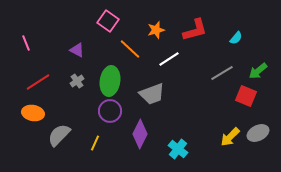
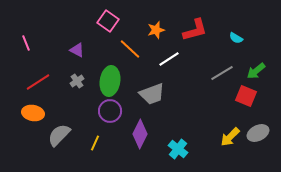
cyan semicircle: rotated 80 degrees clockwise
green arrow: moved 2 px left
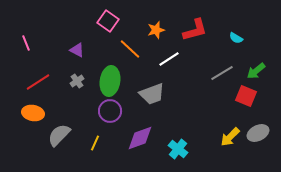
purple diamond: moved 4 px down; rotated 44 degrees clockwise
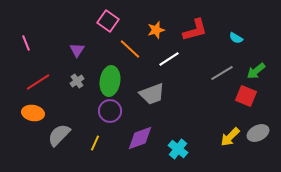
purple triangle: rotated 35 degrees clockwise
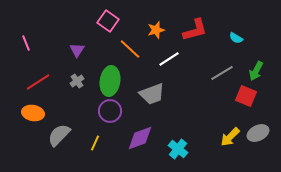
green arrow: rotated 24 degrees counterclockwise
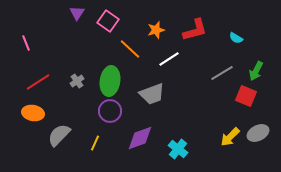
purple triangle: moved 37 px up
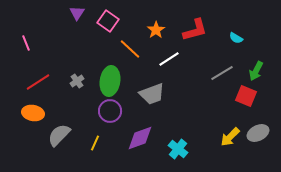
orange star: rotated 18 degrees counterclockwise
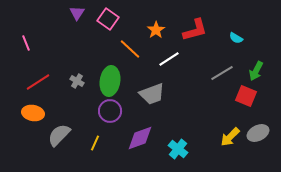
pink square: moved 2 px up
gray cross: rotated 24 degrees counterclockwise
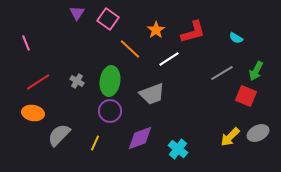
red L-shape: moved 2 px left, 2 px down
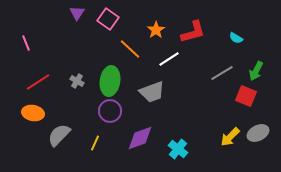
gray trapezoid: moved 2 px up
